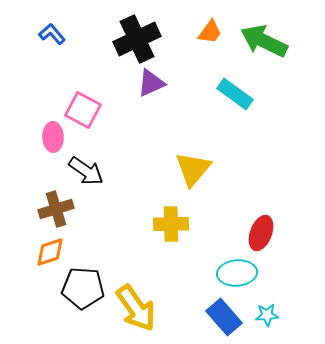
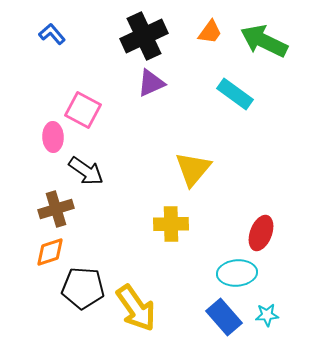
black cross: moved 7 px right, 3 px up
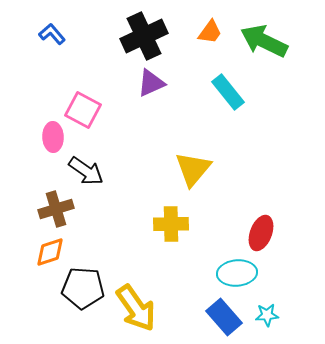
cyan rectangle: moved 7 px left, 2 px up; rotated 15 degrees clockwise
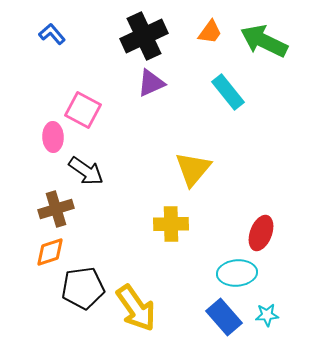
black pentagon: rotated 12 degrees counterclockwise
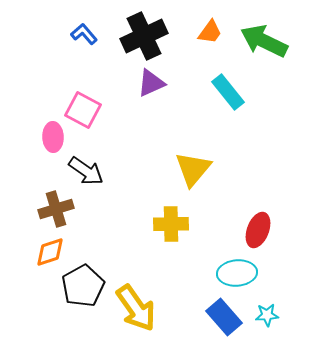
blue L-shape: moved 32 px right
red ellipse: moved 3 px left, 3 px up
black pentagon: moved 2 px up; rotated 21 degrees counterclockwise
